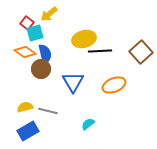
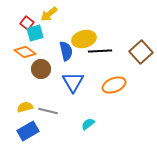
blue semicircle: moved 21 px right, 3 px up
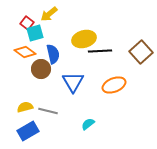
blue semicircle: moved 13 px left, 3 px down
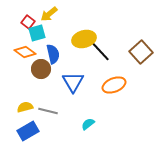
red square: moved 1 px right, 1 px up
cyan square: moved 2 px right
black line: rotated 50 degrees clockwise
